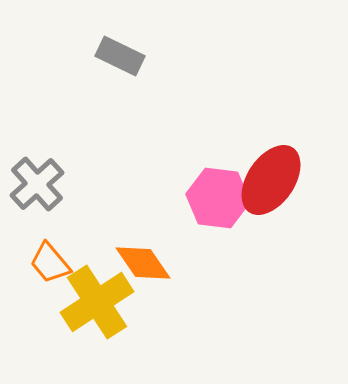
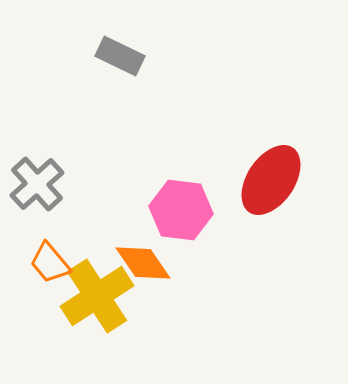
pink hexagon: moved 37 px left, 12 px down
yellow cross: moved 6 px up
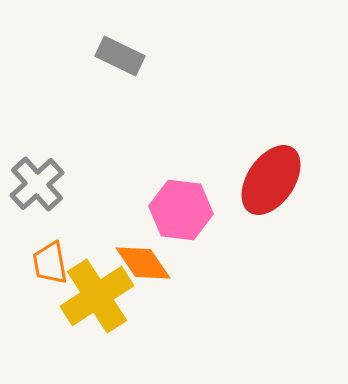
orange trapezoid: rotated 30 degrees clockwise
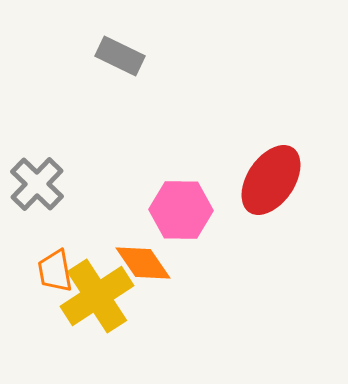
gray cross: rotated 4 degrees counterclockwise
pink hexagon: rotated 6 degrees counterclockwise
orange trapezoid: moved 5 px right, 8 px down
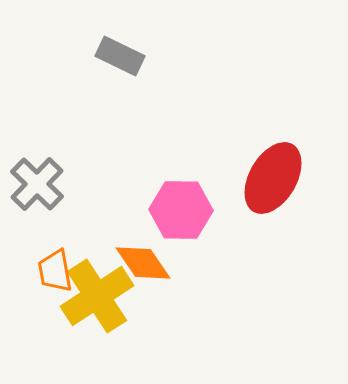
red ellipse: moved 2 px right, 2 px up; rotated 4 degrees counterclockwise
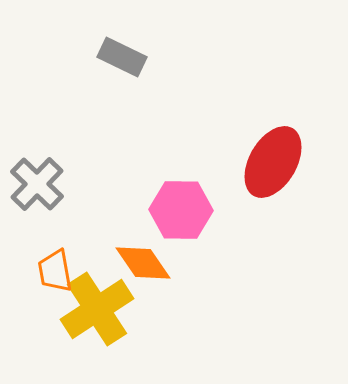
gray rectangle: moved 2 px right, 1 px down
red ellipse: moved 16 px up
yellow cross: moved 13 px down
